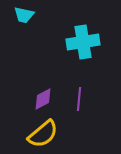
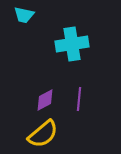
cyan cross: moved 11 px left, 2 px down
purple diamond: moved 2 px right, 1 px down
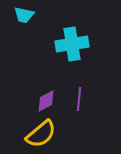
purple diamond: moved 1 px right, 1 px down
yellow semicircle: moved 2 px left
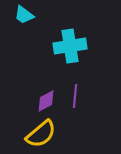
cyan trapezoid: rotated 25 degrees clockwise
cyan cross: moved 2 px left, 2 px down
purple line: moved 4 px left, 3 px up
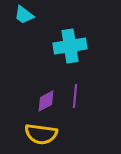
yellow semicircle: rotated 48 degrees clockwise
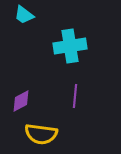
purple diamond: moved 25 px left
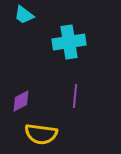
cyan cross: moved 1 px left, 4 px up
